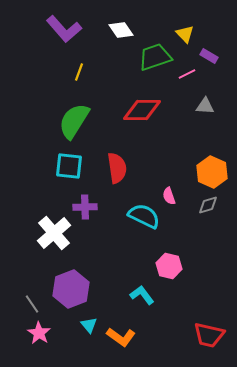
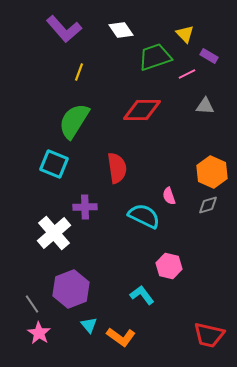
cyan square: moved 15 px left, 2 px up; rotated 16 degrees clockwise
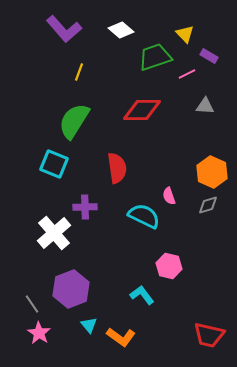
white diamond: rotated 15 degrees counterclockwise
